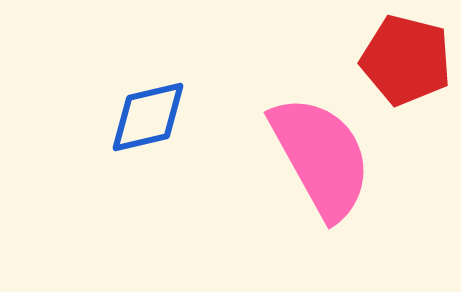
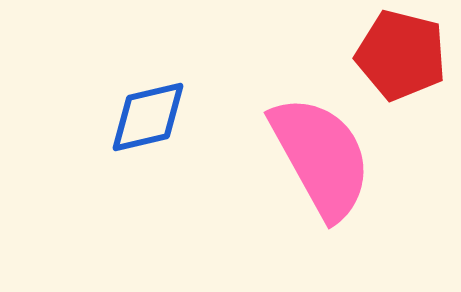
red pentagon: moved 5 px left, 5 px up
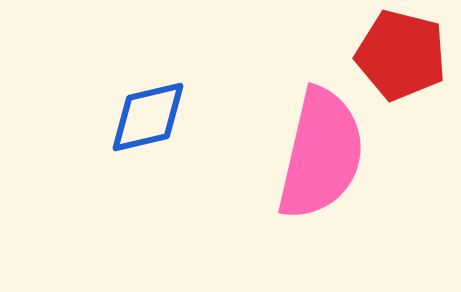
pink semicircle: moved 3 px up; rotated 42 degrees clockwise
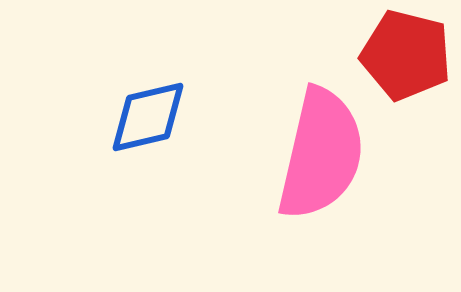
red pentagon: moved 5 px right
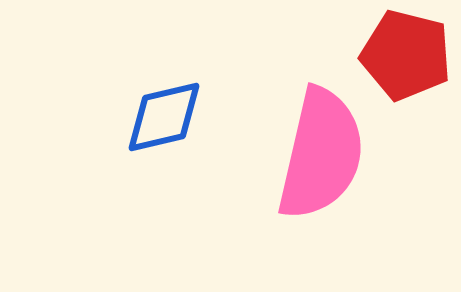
blue diamond: moved 16 px right
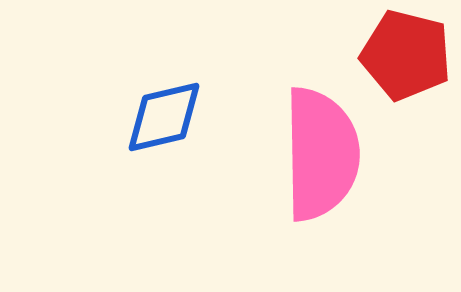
pink semicircle: rotated 14 degrees counterclockwise
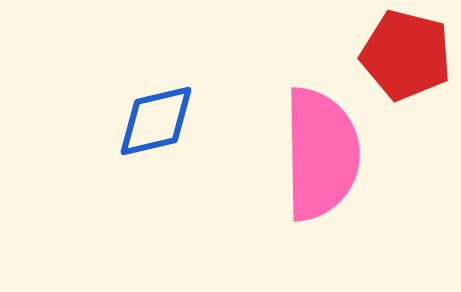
blue diamond: moved 8 px left, 4 px down
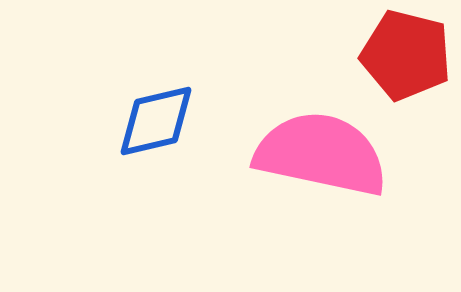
pink semicircle: rotated 77 degrees counterclockwise
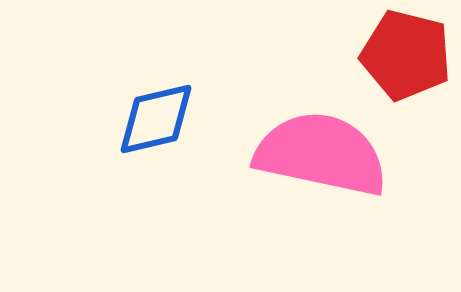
blue diamond: moved 2 px up
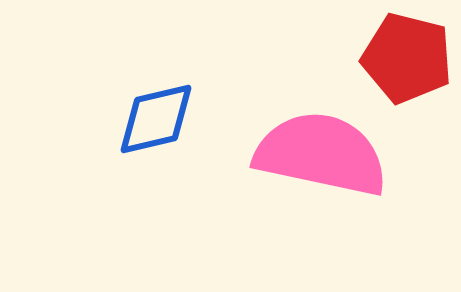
red pentagon: moved 1 px right, 3 px down
